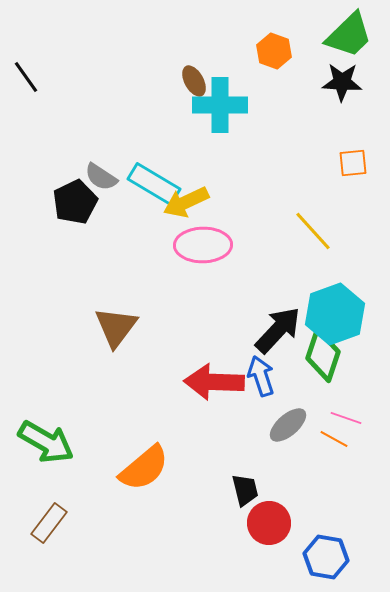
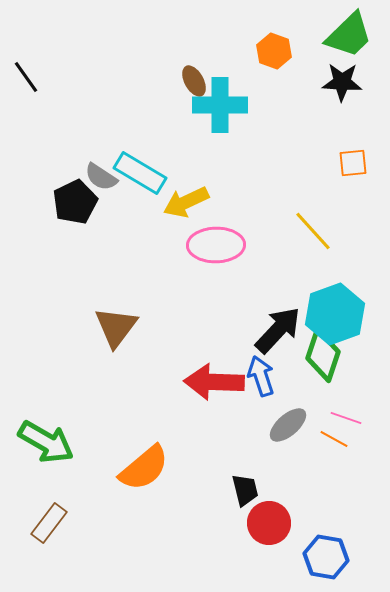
cyan rectangle: moved 14 px left, 11 px up
pink ellipse: moved 13 px right
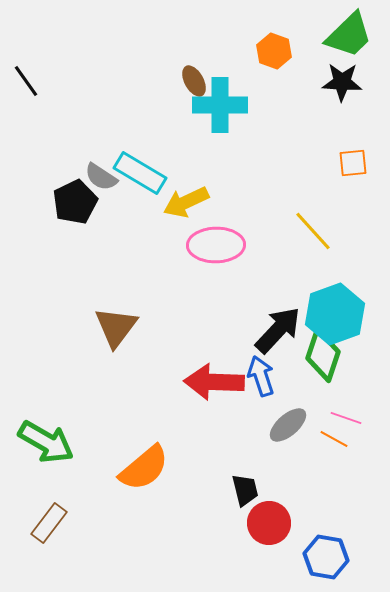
black line: moved 4 px down
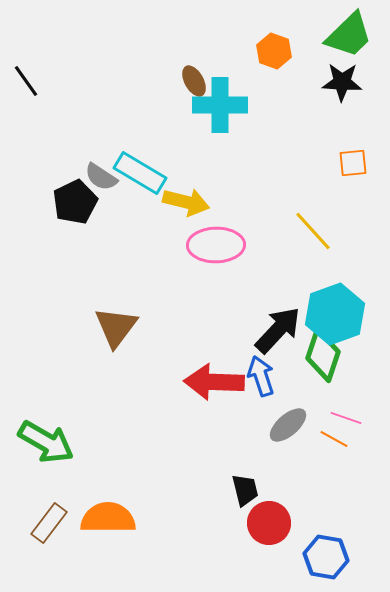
yellow arrow: rotated 141 degrees counterclockwise
orange semicircle: moved 36 px left, 50 px down; rotated 140 degrees counterclockwise
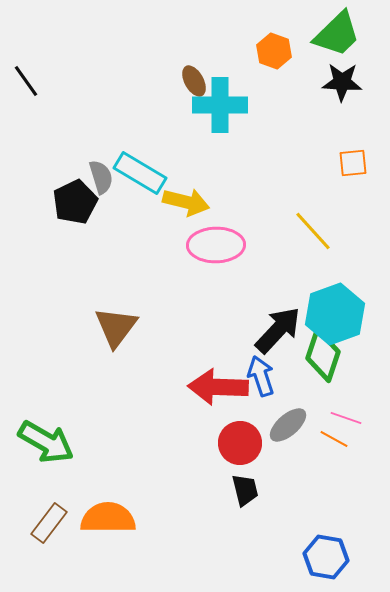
green trapezoid: moved 12 px left, 1 px up
gray semicircle: rotated 140 degrees counterclockwise
red arrow: moved 4 px right, 5 px down
red circle: moved 29 px left, 80 px up
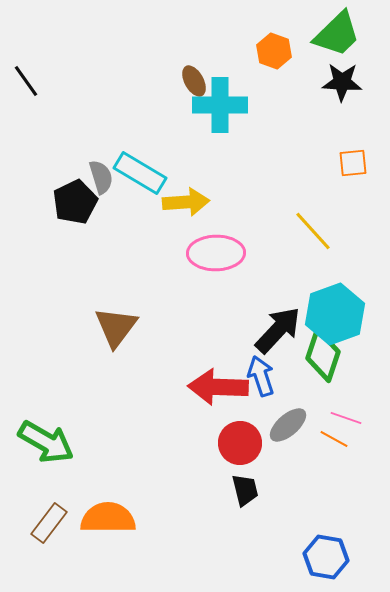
yellow arrow: rotated 18 degrees counterclockwise
pink ellipse: moved 8 px down
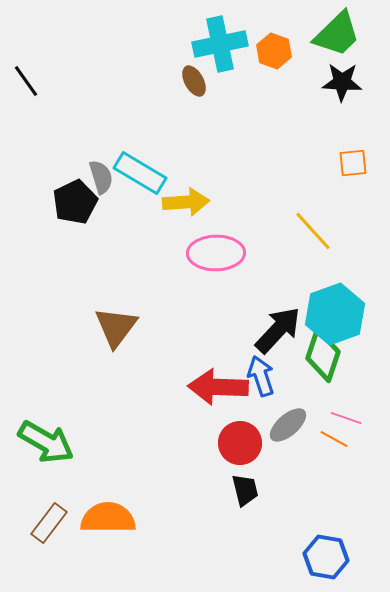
cyan cross: moved 61 px up; rotated 12 degrees counterclockwise
